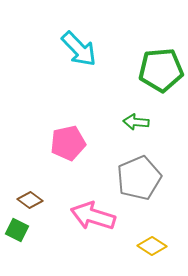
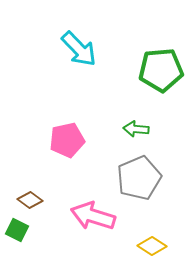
green arrow: moved 7 px down
pink pentagon: moved 1 px left, 3 px up
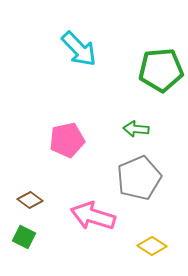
green square: moved 7 px right, 7 px down
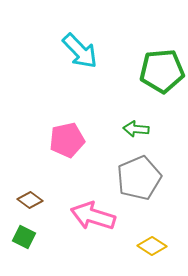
cyan arrow: moved 1 px right, 2 px down
green pentagon: moved 1 px right, 1 px down
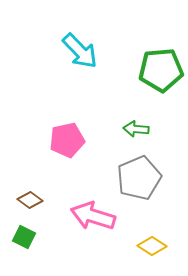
green pentagon: moved 1 px left, 1 px up
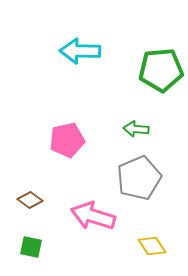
cyan arrow: rotated 135 degrees clockwise
green square: moved 7 px right, 10 px down; rotated 15 degrees counterclockwise
yellow diamond: rotated 24 degrees clockwise
